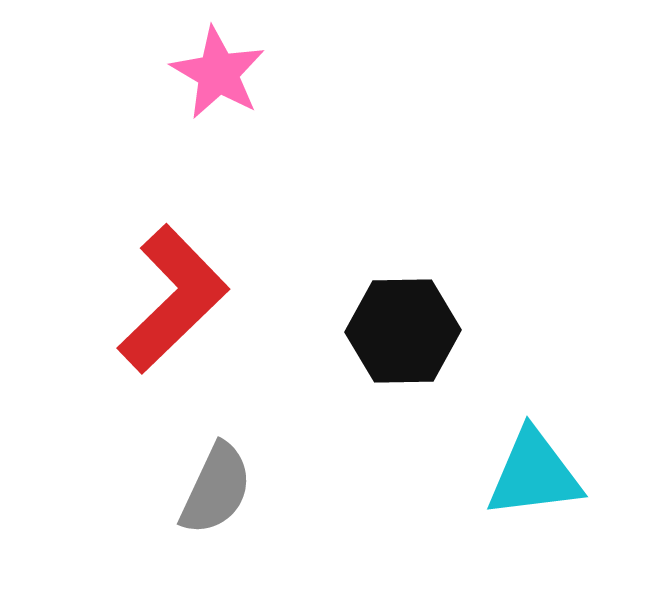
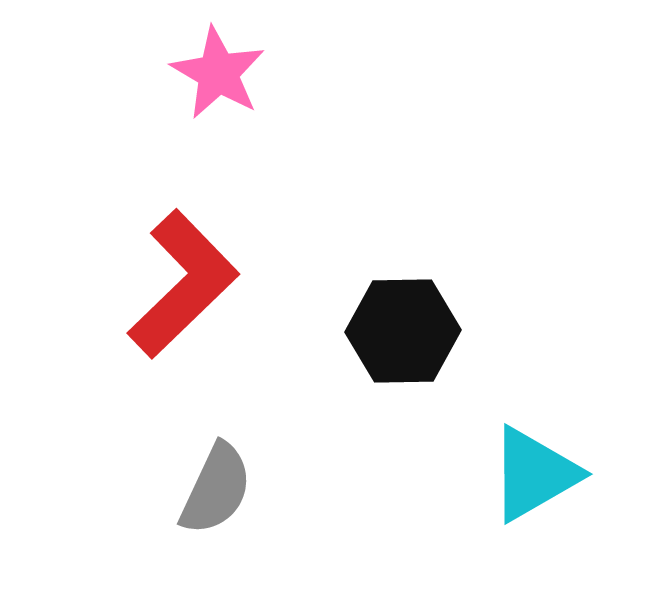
red L-shape: moved 10 px right, 15 px up
cyan triangle: rotated 23 degrees counterclockwise
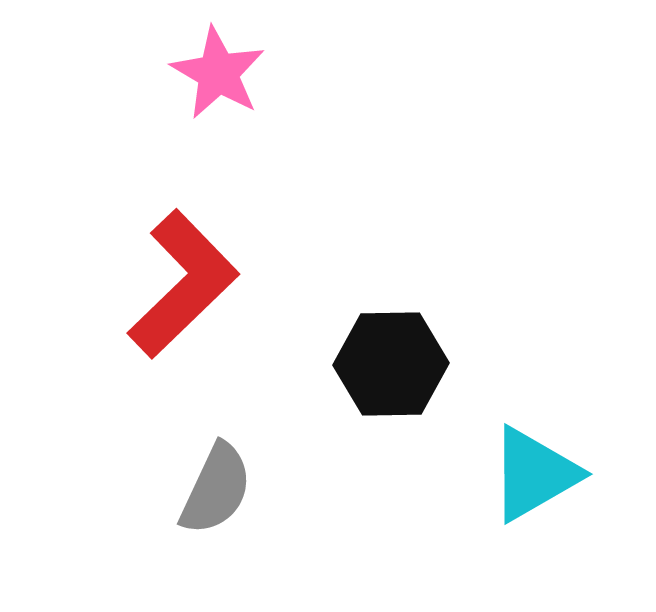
black hexagon: moved 12 px left, 33 px down
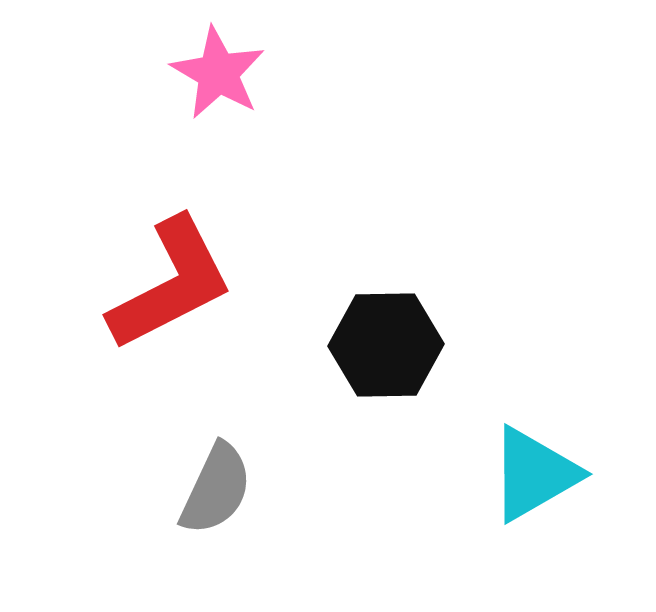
red L-shape: moved 12 px left; rotated 17 degrees clockwise
black hexagon: moved 5 px left, 19 px up
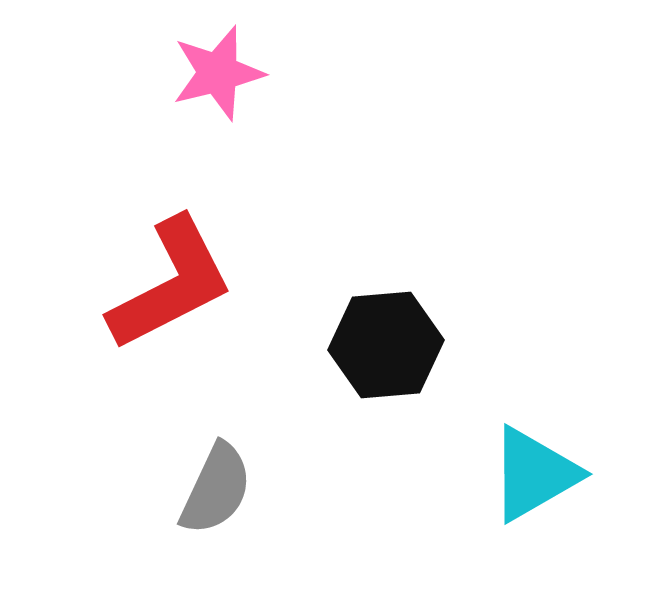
pink star: rotated 28 degrees clockwise
black hexagon: rotated 4 degrees counterclockwise
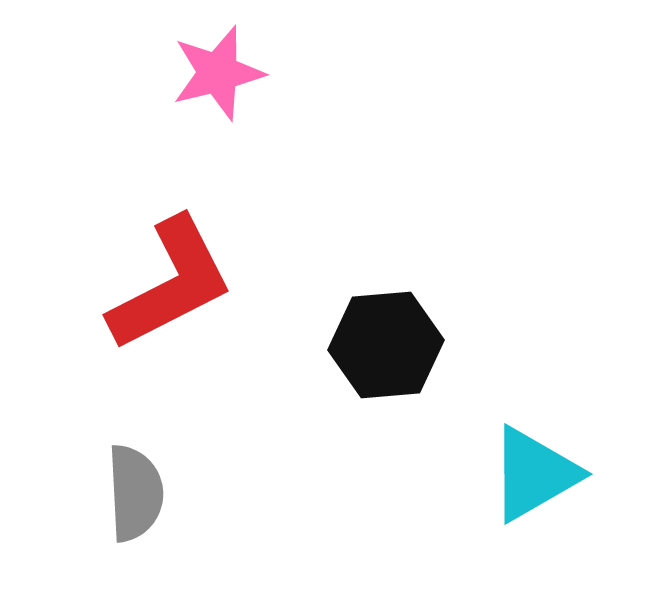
gray semicircle: moved 81 px left, 4 px down; rotated 28 degrees counterclockwise
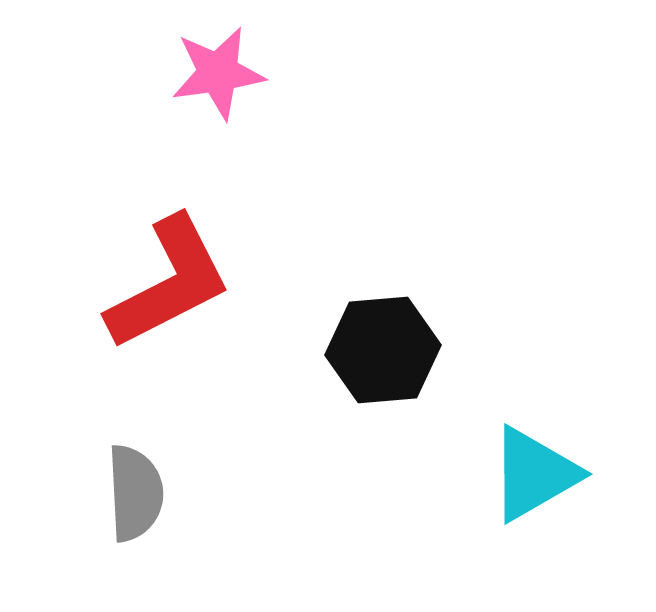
pink star: rotated 6 degrees clockwise
red L-shape: moved 2 px left, 1 px up
black hexagon: moved 3 px left, 5 px down
